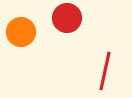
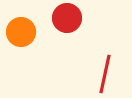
red line: moved 3 px down
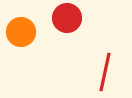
red line: moved 2 px up
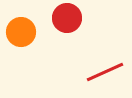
red line: rotated 54 degrees clockwise
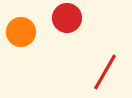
red line: rotated 36 degrees counterclockwise
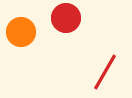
red circle: moved 1 px left
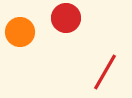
orange circle: moved 1 px left
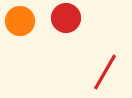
orange circle: moved 11 px up
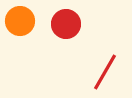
red circle: moved 6 px down
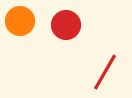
red circle: moved 1 px down
